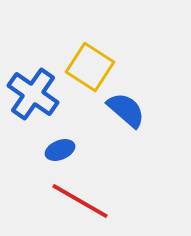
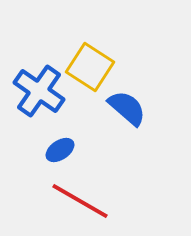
blue cross: moved 6 px right, 3 px up
blue semicircle: moved 1 px right, 2 px up
blue ellipse: rotated 12 degrees counterclockwise
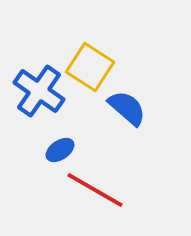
red line: moved 15 px right, 11 px up
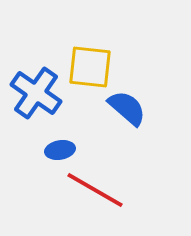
yellow square: rotated 27 degrees counterclockwise
blue cross: moved 3 px left, 2 px down
blue ellipse: rotated 24 degrees clockwise
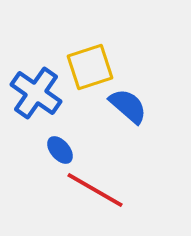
yellow square: rotated 24 degrees counterclockwise
blue semicircle: moved 1 px right, 2 px up
blue ellipse: rotated 60 degrees clockwise
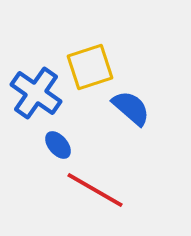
blue semicircle: moved 3 px right, 2 px down
blue ellipse: moved 2 px left, 5 px up
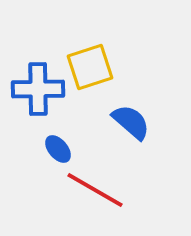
blue cross: moved 2 px right, 4 px up; rotated 36 degrees counterclockwise
blue semicircle: moved 14 px down
blue ellipse: moved 4 px down
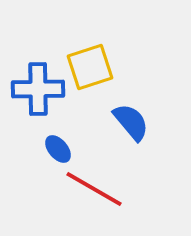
blue semicircle: rotated 9 degrees clockwise
red line: moved 1 px left, 1 px up
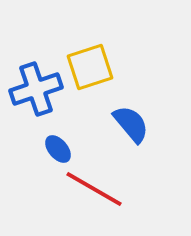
blue cross: moved 2 px left; rotated 18 degrees counterclockwise
blue semicircle: moved 2 px down
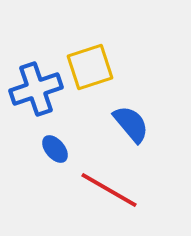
blue ellipse: moved 3 px left
red line: moved 15 px right, 1 px down
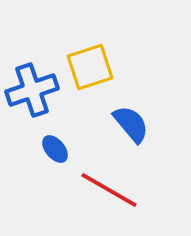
blue cross: moved 4 px left, 1 px down
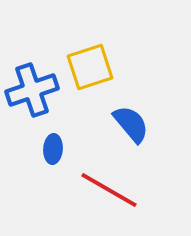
blue ellipse: moved 2 px left; rotated 44 degrees clockwise
